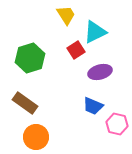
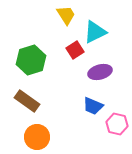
red square: moved 1 px left
green hexagon: moved 1 px right, 2 px down
brown rectangle: moved 2 px right, 2 px up
orange circle: moved 1 px right
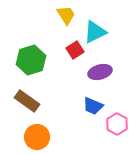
pink hexagon: rotated 15 degrees clockwise
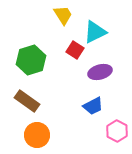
yellow trapezoid: moved 3 px left
red square: rotated 24 degrees counterclockwise
blue trapezoid: rotated 50 degrees counterclockwise
pink hexagon: moved 7 px down
orange circle: moved 2 px up
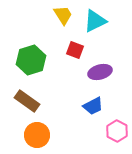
cyan triangle: moved 11 px up
red square: rotated 12 degrees counterclockwise
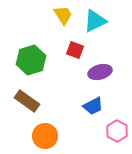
orange circle: moved 8 px right, 1 px down
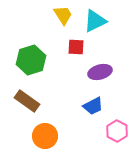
red square: moved 1 px right, 3 px up; rotated 18 degrees counterclockwise
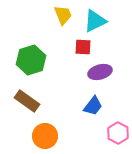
yellow trapezoid: rotated 10 degrees clockwise
red square: moved 7 px right
blue trapezoid: rotated 25 degrees counterclockwise
pink hexagon: moved 1 px right, 2 px down
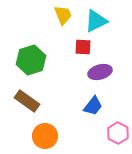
cyan triangle: moved 1 px right
